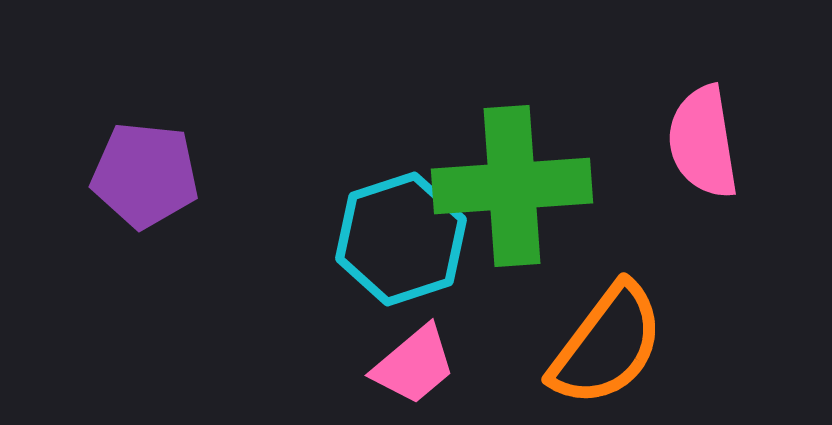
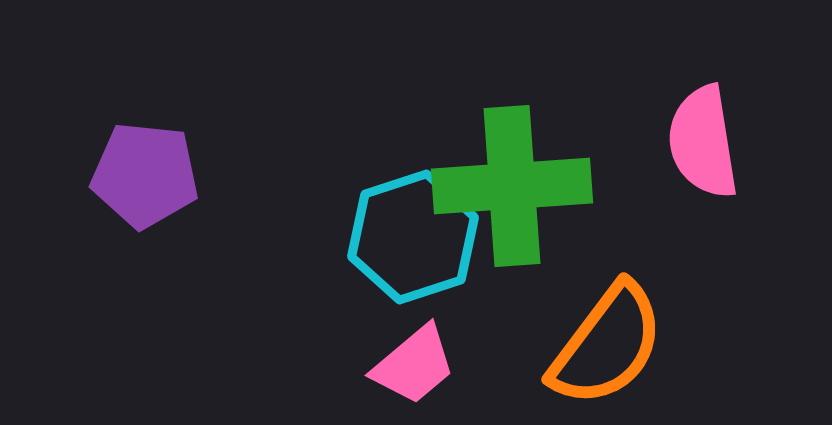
cyan hexagon: moved 12 px right, 2 px up
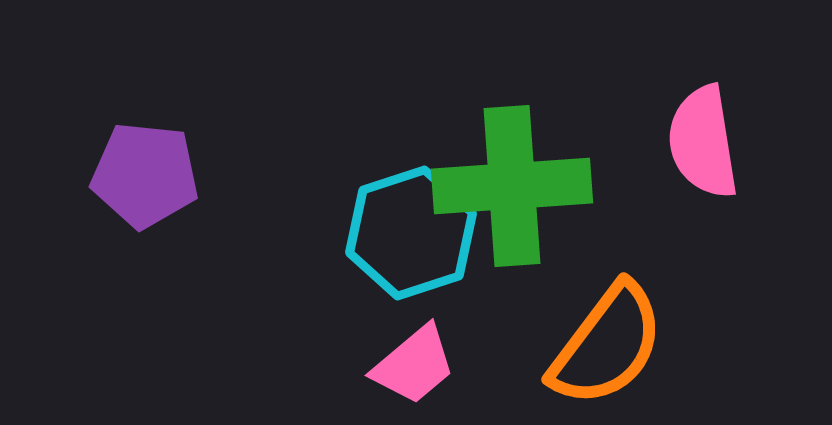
cyan hexagon: moved 2 px left, 4 px up
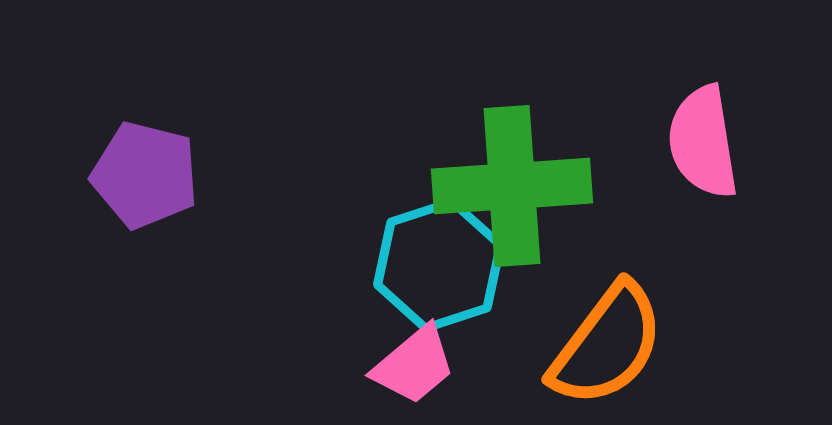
purple pentagon: rotated 8 degrees clockwise
cyan hexagon: moved 28 px right, 32 px down
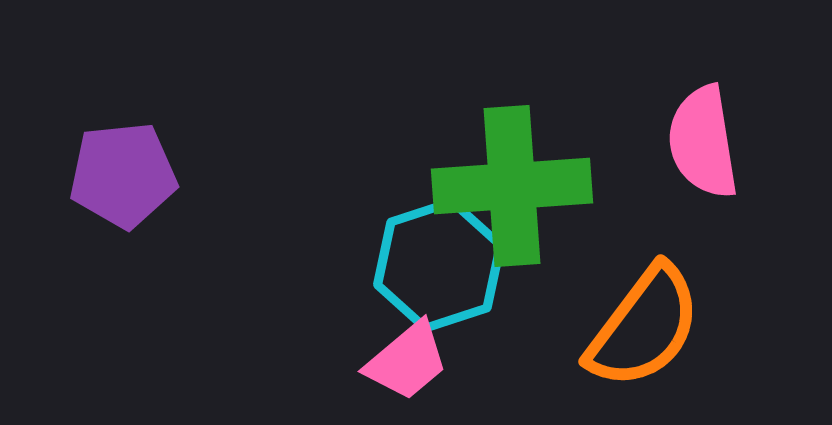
purple pentagon: moved 22 px left; rotated 20 degrees counterclockwise
orange semicircle: moved 37 px right, 18 px up
pink trapezoid: moved 7 px left, 4 px up
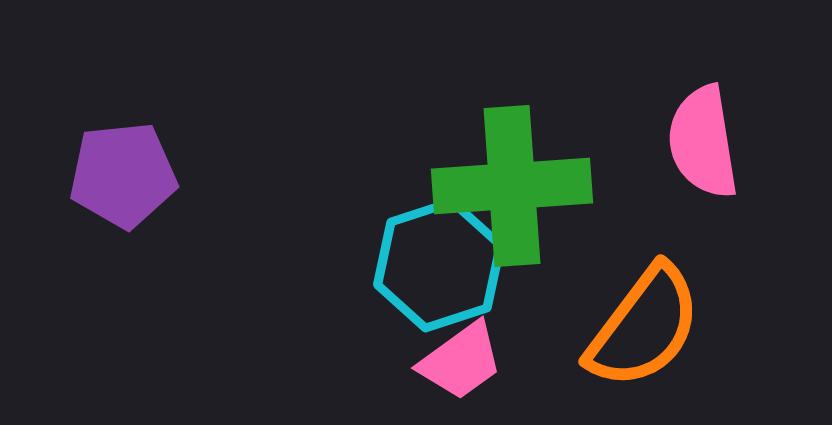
pink trapezoid: moved 54 px right; rotated 4 degrees clockwise
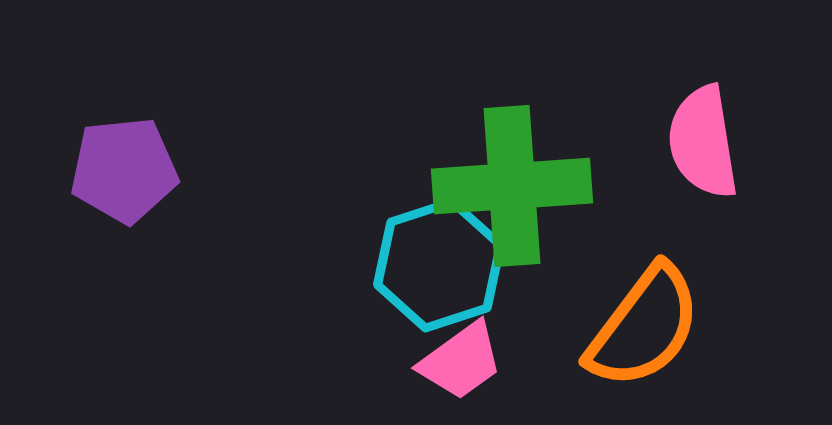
purple pentagon: moved 1 px right, 5 px up
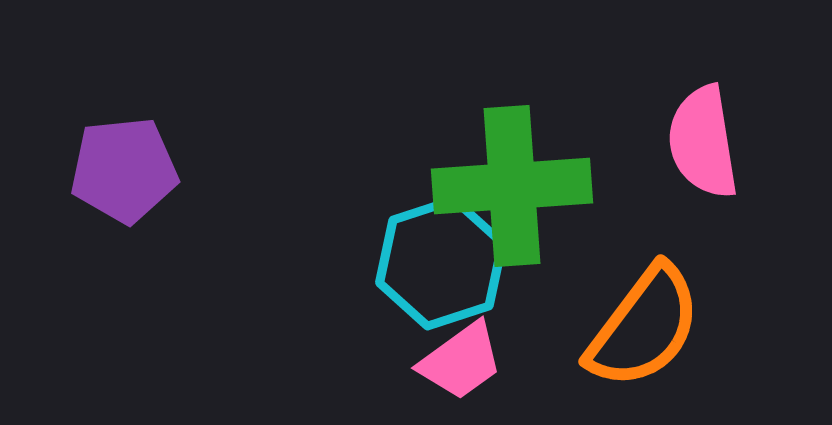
cyan hexagon: moved 2 px right, 2 px up
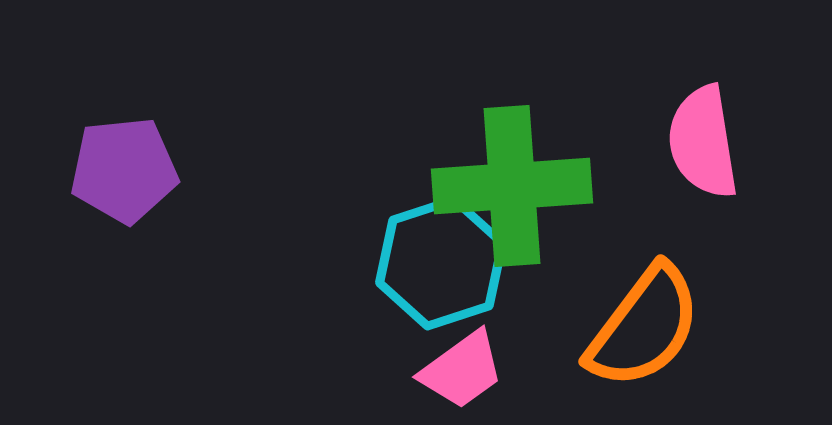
pink trapezoid: moved 1 px right, 9 px down
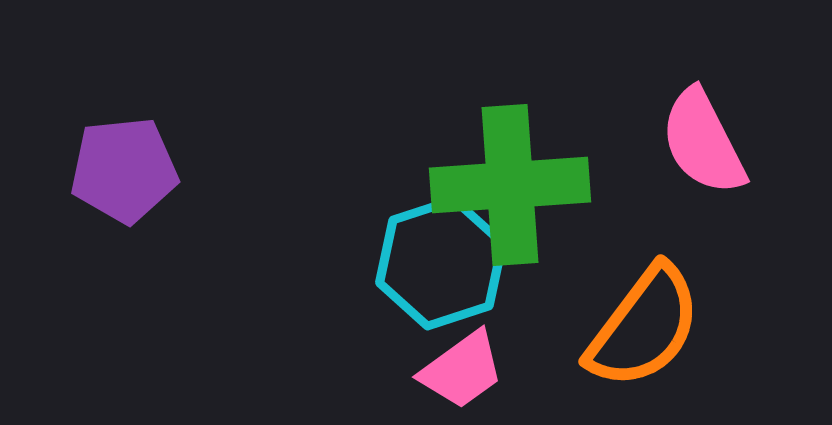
pink semicircle: rotated 18 degrees counterclockwise
green cross: moved 2 px left, 1 px up
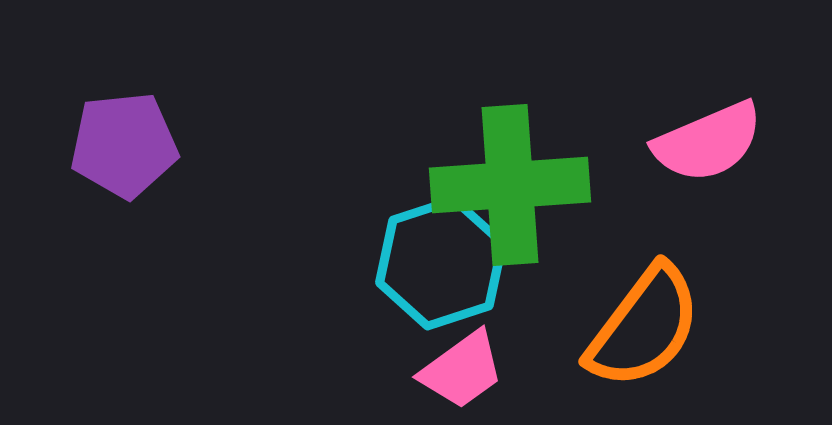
pink semicircle: moved 5 px right; rotated 86 degrees counterclockwise
purple pentagon: moved 25 px up
